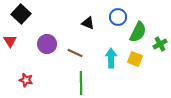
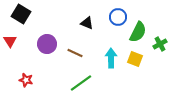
black square: rotated 12 degrees counterclockwise
black triangle: moved 1 px left
green line: rotated 55 degrees clockwise
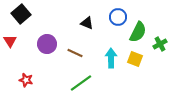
black square: rotated 18 degrees clockwise
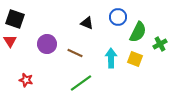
black square: moved 6 px left, 5 px down; rotated 30 degrees counterclockwise
